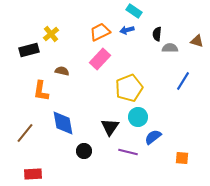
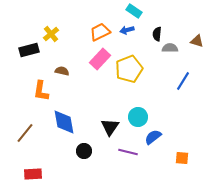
yellow pentagon: moved 19 px up
blue diamond: moved 1 px right, 1 px up
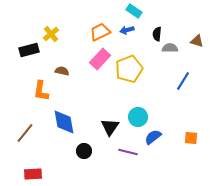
orange square: moved 9 px right, 20 px up
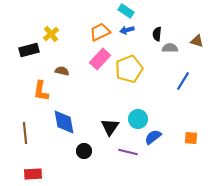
cyan rectangle: moved 8 px left
cyan circle: moved 2 px down
brown line: rotated 45 degrees counterclockwise
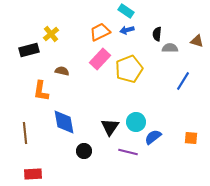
cyan circle: moved 2 px left, 3 px down
